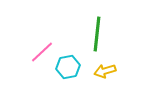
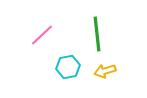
green line: rotated 12 degrees counterclockwise
pink line: moved 17 px up
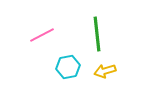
pink line: rotated 15 degrees clockwise
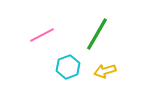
green line: rotated 36 degrees clockwise
cyan hexagon: rotated 10 degrees counterclockwise
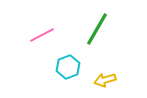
green line: moved 5 px up
yellow arrow: moved 9 px down
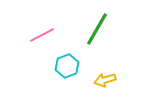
cyan hexagon: moved 1 px left, 1 px up
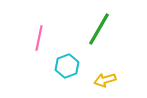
green line: moved 2 px right
pink line: moved 3 px left, 3 px down; rotated 50 degrees counterclockwise
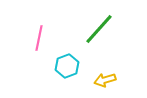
green line: rotated 12 degrees clockwise
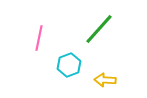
cyan hexagon: moved 2 px right, 1 px up
yellow arrow: rotated 20 degrees clockwise
